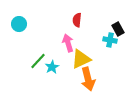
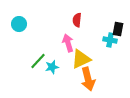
black rectangle: rotated 40 degrees clockwise
cyan star: rotated 16 degrees clockwise
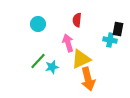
cyan circle: moved 19 px right
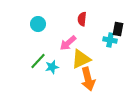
red semicircle: moved 5 px right, 1 px up
pink arrow: rotated 114 degrees counterclockwise
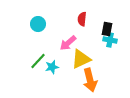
black rectangle: moved 11 px left
orange arrow: moved 2 px right, 1 px down
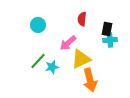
cyan circle: moved 1 px down
cyan cross: rotated 16 degrees counterclockwise
